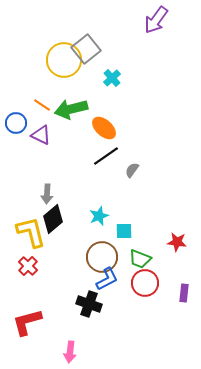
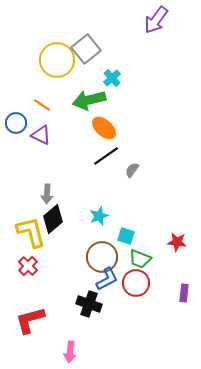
yellow circle: moved 7 px left
green arrow: moved 18 px right, 9 px up
cyan square: moved 2 px right, 5 px down; rotated 18 degrees clockwise
red circle: moved 9 px left
red L-shape: moved 3 px right, 2 px up
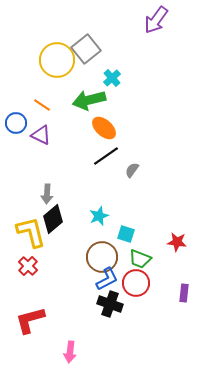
cyan square: moved 2 px up
black cross: moved 21 px right
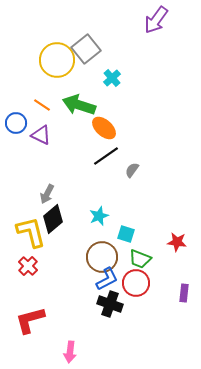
green arrow: moved 10 px left, 5 px down; rotated 32 degrees clockwise
gray arrow: rotated 24 degrees clockwise
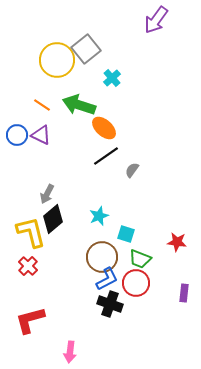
blue circle: moved 1 px right, 12 px down
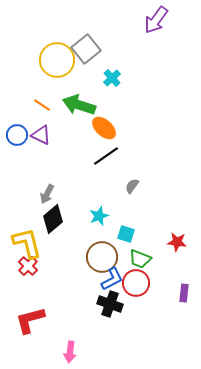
gray semicircle: moved 16 px down
yellow L-shape: moved 4 px left, 11 px down
blue L-shape: moved 5 px right
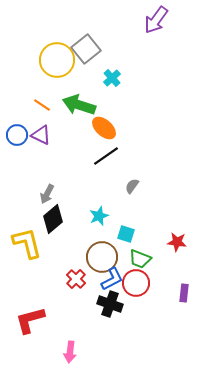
red cross: moved 48 px right, 13 px down
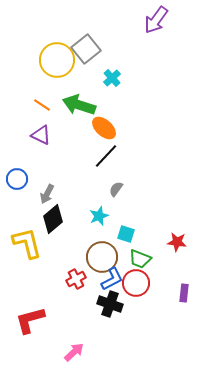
blue circle: moved 44 px down
black line: rotated 12 degrees counterclockwise
gray semicircle: moved 16 px left, 3 px down
red cross: rotated 18 degrees clockwise
pink arrow: moved 4 px right; rotated 140 degrees counterclockwise
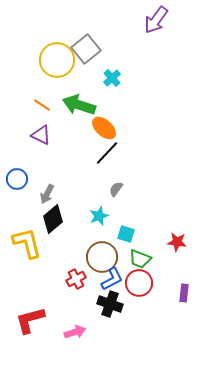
black line: moved 1 px right, 3 px up
red circle: moved 3 px right
pink arrow: moved 1 px right, 20 px up; rotated 25 degrees clockwise
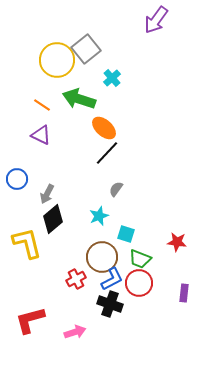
green arrow: moved 6 px up
